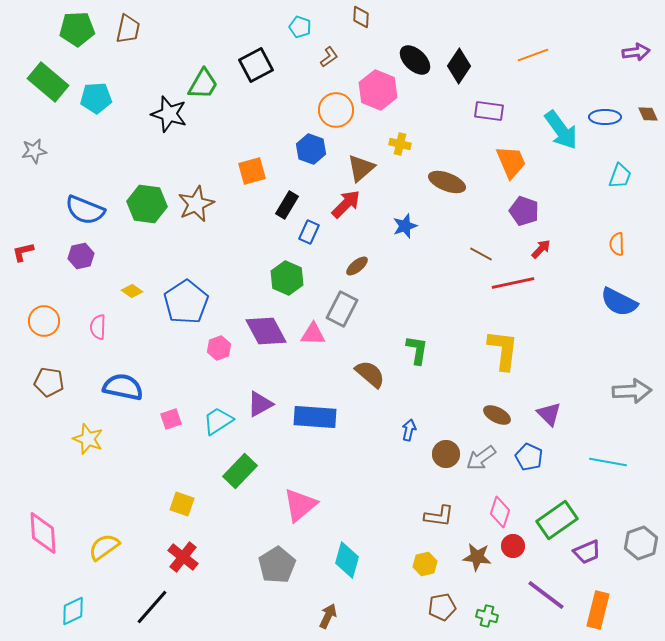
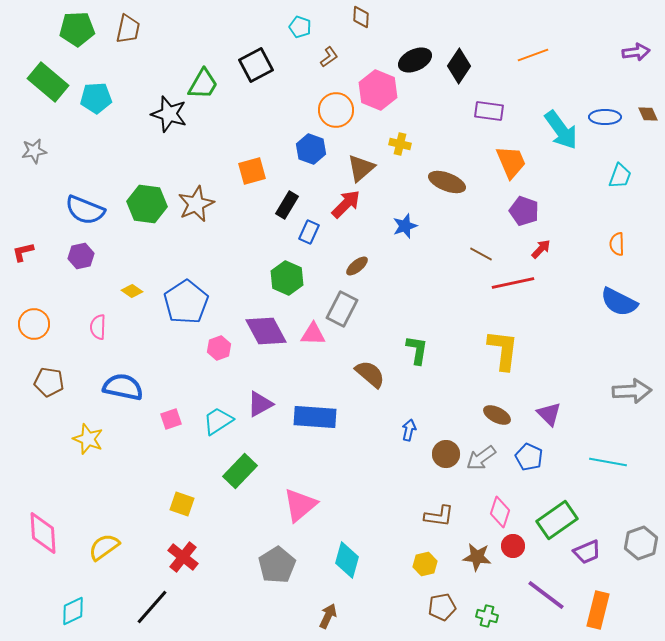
black ellipse at (415, 60): rotated 68 degrees counterclockwise
orange circle at (44, 321): moved 10 px left, 3 px down
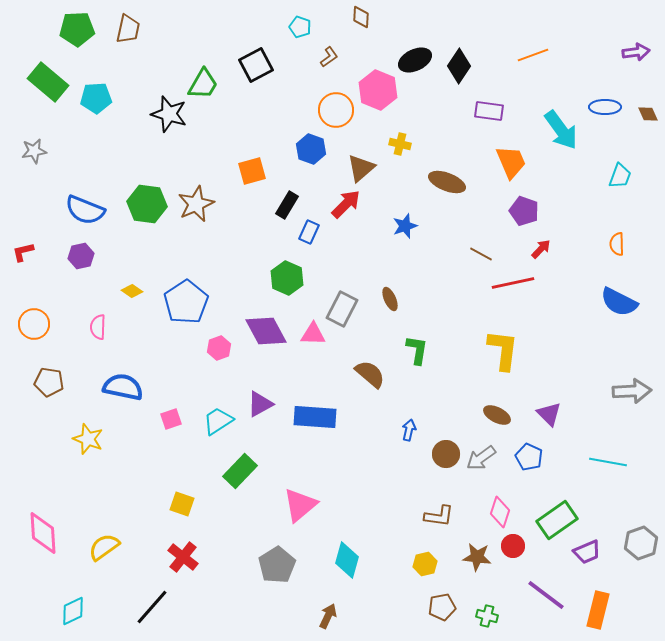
blue ellipse at (605, 117): moved 10 px up
brown ellipse at (357, 266): moved 33 px right, 33 px down; rotated 75 degrees counterclockwise
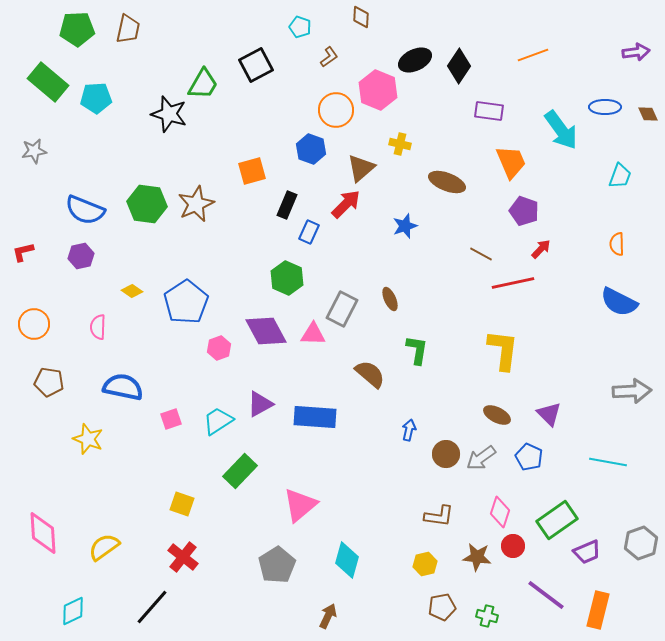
black rectangle at (287, 205): rotated 8 degrees counterclockwise
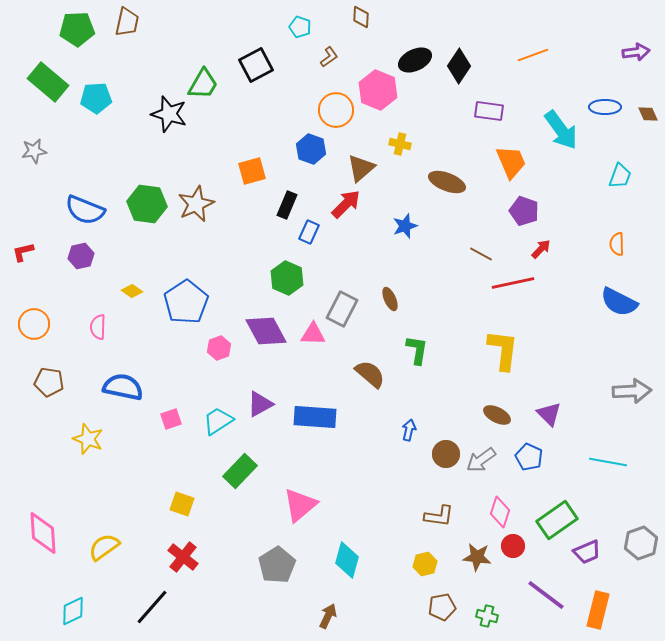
brown trapezoid at (128, 29): moved 1 px left, 7 px up
gray arrow at (481, 458): moved 2 px down
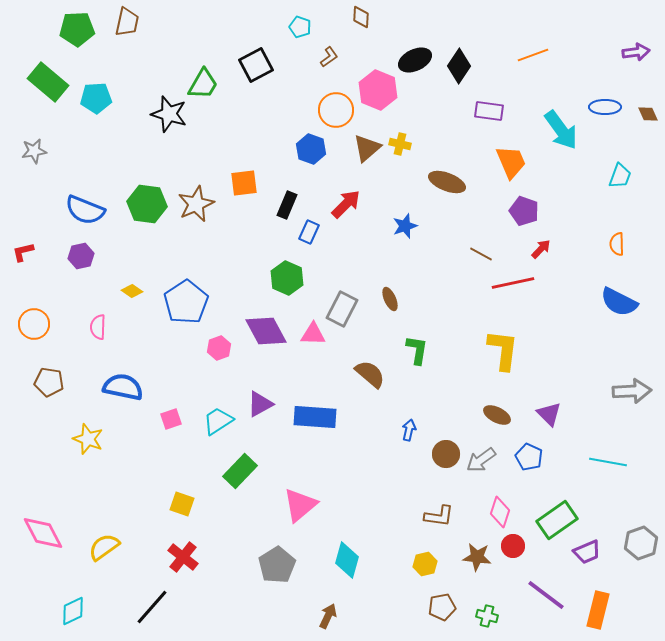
brown triangle at (361, 168): moved 6 px right, 20 px up
orange square at (252, 171): moved 8 px left, 12 px down; rotated 8 degrees clockwise
pink diamond at (43, 533): rotated 24 degrees counterclockwise
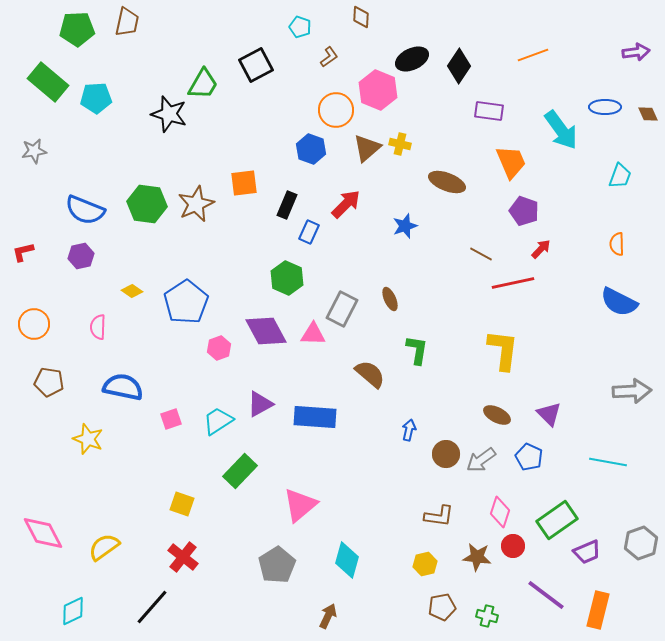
black ellipse at (415, 60): moved 3 px left, 1 px up
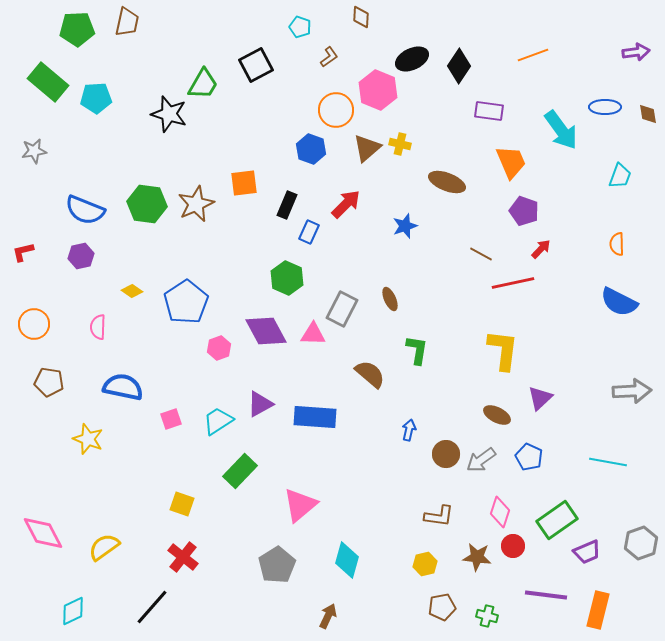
brown diamond at (648, 114): rotated 15 degrees clockwise
purple triangle at (549, 414): moved 9 px left, 16 px up; rotated 32 degrees clockwise
purple line at (546, 595): rotated 30 degrees counterclockwise
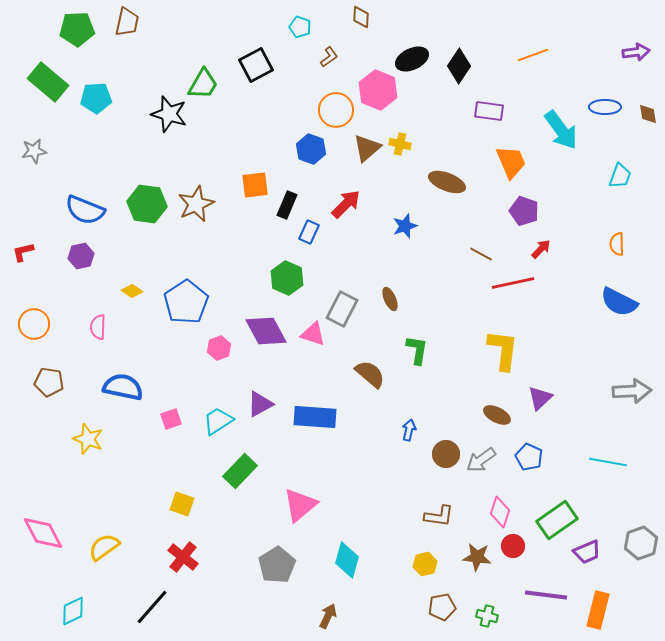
orange square at (244, 183): moved 11 px right, 2 px down
pink triangle at (313, 334): rotated 16 degrees clockwise
